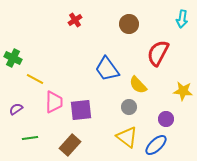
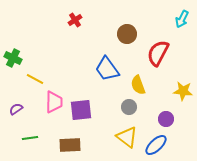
cyan arrow: rotated 18 degrees clockwise
brown circle: moved 2 px left, 10 px down
yellow semicircle: rotated 24 degrees clockwise
brown rectangle: rotated 45 degrees clockwise
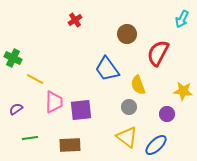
purple circle: moved 1 px right, 5 px up
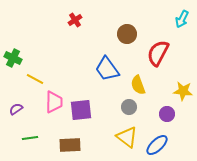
blue ellipse: moved 1 px right
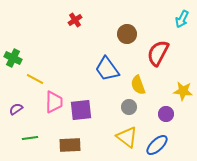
purple circle: moved 1 px left
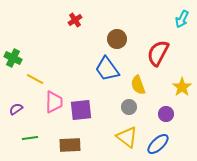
brown circle: moved 10 px left, 5 px down
yellow star: moved 1 px left, 4 px up; rotated 30 degrees clockwise
blue ellipse: moved 1 px right, 1 px up
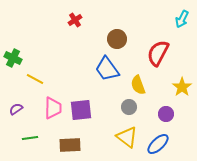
pink trapezoid: moved 1 px left, 6 px down
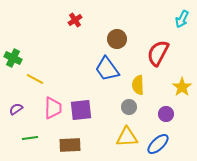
yellow semicircle: rotated 18 degrees clockwise
yellow triangle: rotated 40 degrees counterclockwise
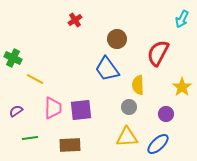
purple semicircle: moved 2 px down
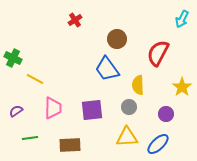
purple square: moved 11 px right
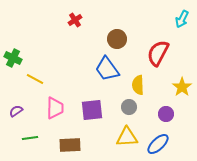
pink trapezoid: moved 2 px right
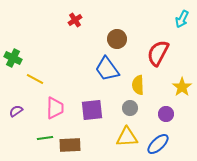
gray circle: moved 1 px right, 1 px down
green line: moved 15 px right
